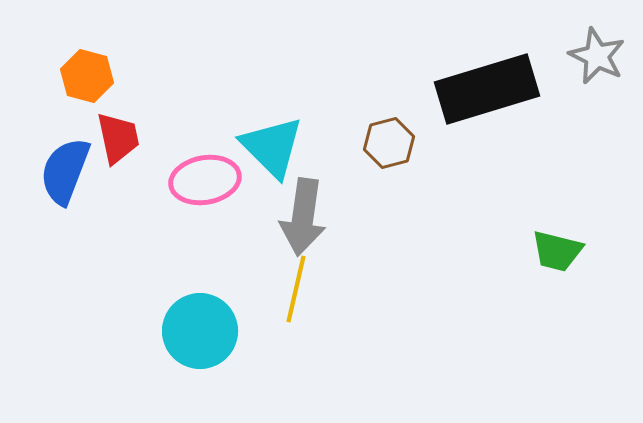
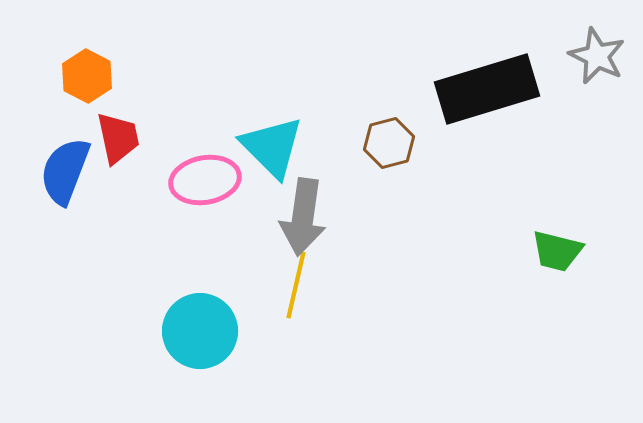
orange hexagon: rotated 12 degrees clockwise
yellow line: moved 4 px up
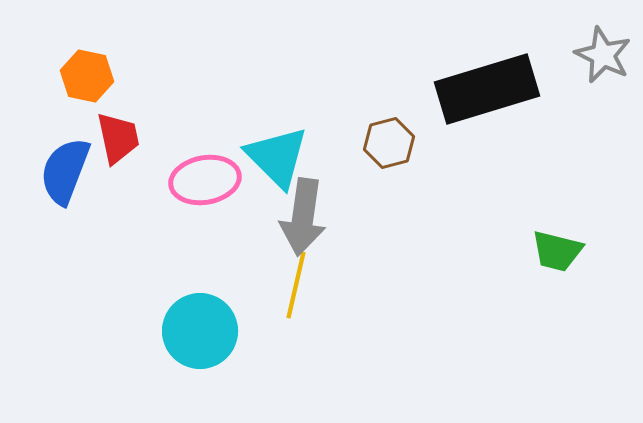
gray star: moved 6 px right, 1 px up
orange hexagon: rotated 15 degrees counterclockwise
cyan triangle: moved 5 px right, 10 px down
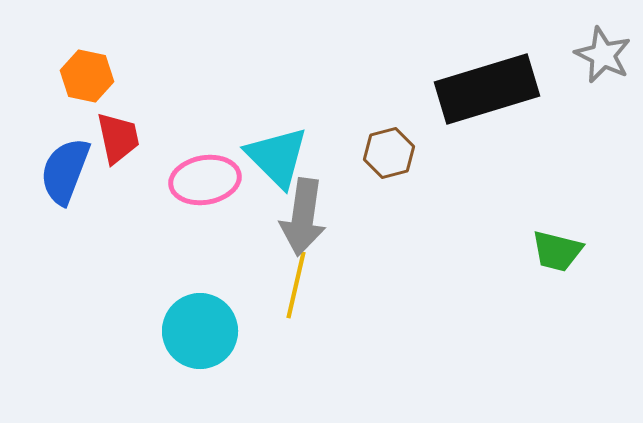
brown hexagon: moved 10 px down
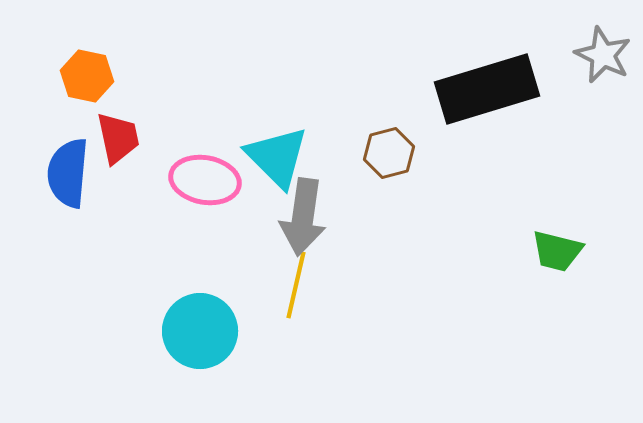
blue semicircle: moved 3 px right, 2 px down; rotated 16 degrees counterclockwise
pink ellipse: rotated 20 degrees clockwise
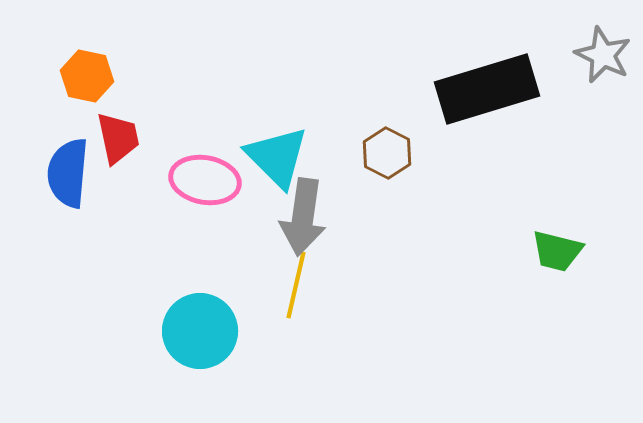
brown hexagon: moved 2 px left; rotated 18 degrees counterclockwise
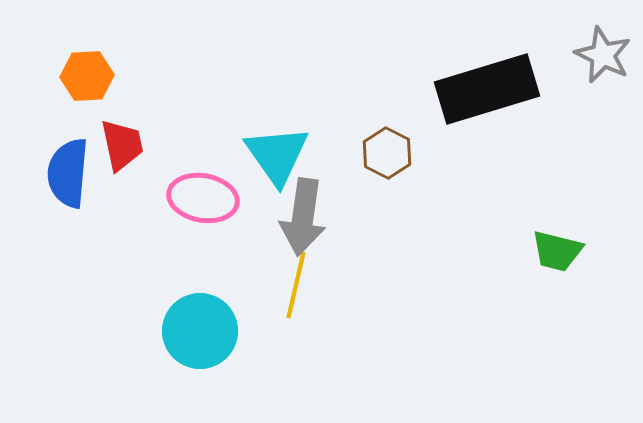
orange hexagon: rotated 15 degrees counterclockwise
red trapezoid: moved 4 px right, 7 px down
cyan triangle: moved 2 px up; rotated 10 degrees clockwise
pink ellipse: moved 2 px left, 18 px down
